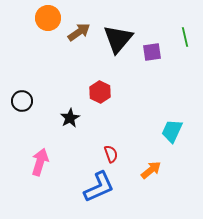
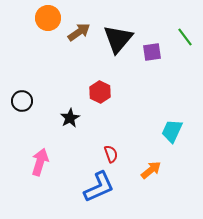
green line: rotated 24 degrees counterclockwise
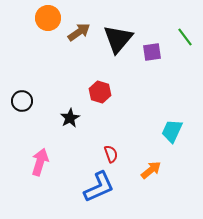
red hexagon: rotated 10 degrees counterclockwise
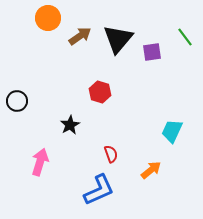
brown arrow: moved 1 px right, 4 px down
black circle: moved 5 px left
black star: moved 7 px down
blue L-shape: moved 3 px down
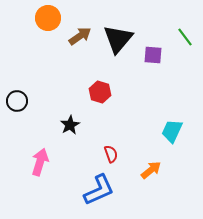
purple square: moved 1 px right, 3 px down; rotated 12 degrees clockwise
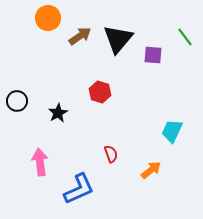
black star: moved 12 px left, 12 px up
pink arrow: rotated 24 degrees counterclockwise
blue L-shape: moved 20 px left, 1 px up
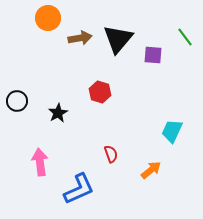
brown arrow: moved 2 px down; rotated 25 degrees clockwise
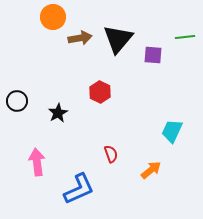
orange circle: moved 5 px right, 1 px up
green line: rotated 60 degrees counterclockwise
red hexagon: rotated 10 degrees clockwise
pink arrow: moved 3 px left
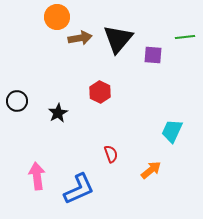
orange circle: moved 4 px right
pink arrow: moved 14 px down
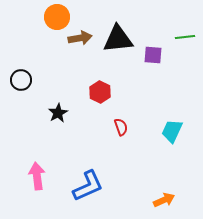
black triangle: rotated 44 degrees clockwise
black circle: moved 4 px right, 21 px up
red semicircle: moved 10 px right, 27 px up
orange arrow: moved 13 px right, 30 px down; rotated 15 degrees clockwise
blue L-shape: moved 9 px right, 3 px up
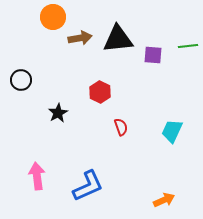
orange circle: moved 4 px left
green line: moved 3 px right, 9 px down
